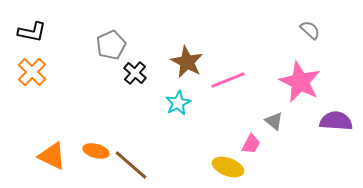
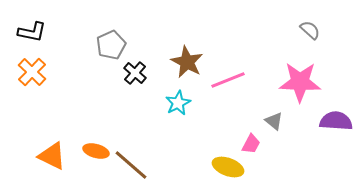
pink star: rotated 24 degrees counterclockwise
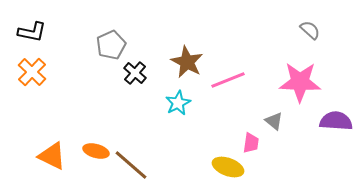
pink trapezoid: moved 1 px up; rotated 20 degrees counterclockwise
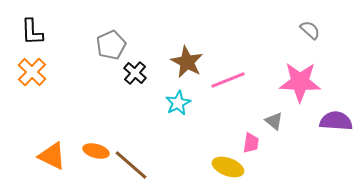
black L-shape: rotated 76 degrees clockwise
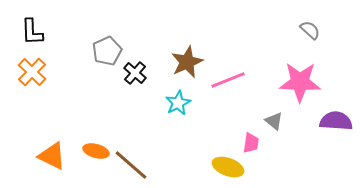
gray pentagon: moved 4 px left, 6 px down
brown star: rotated 20 degrees clockwise
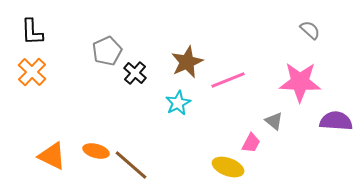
pink trapezoid: rotated 20 degrees clockwise
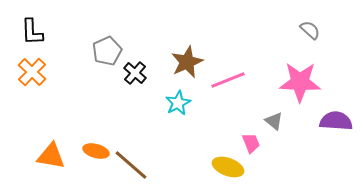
pink trapezoid: rotated 50 degrees counterclockwise
orange triangle: moved 1 px left; rotated 16 degrees counterclockwise
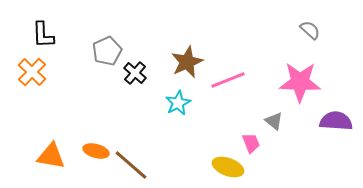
black L-shape: moved 11 px right, 3 px down
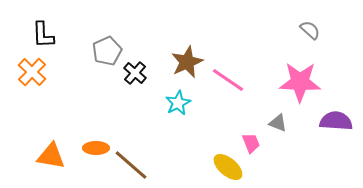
pink line: rotated 56 degrees clockwise
gray triangle: moved 4 px right, 2 px down; rotated 18 degrees counterclockwise
orange ellipse: moved 3 px up; rotated 15 degrees counterclockwise
yellow ellipse: rotated 20 degrees clockwise
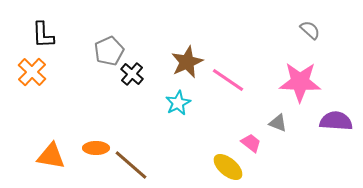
gray pentagon: moved 2 px right
black cross: moved 3 px left, 1 px down
pink trapezoid: rotated 30 degrees counterclockwise
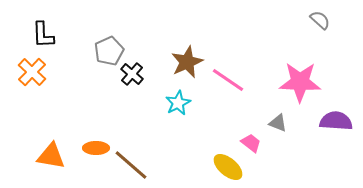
gray semicircle: moved 10 px right, 10 px up
